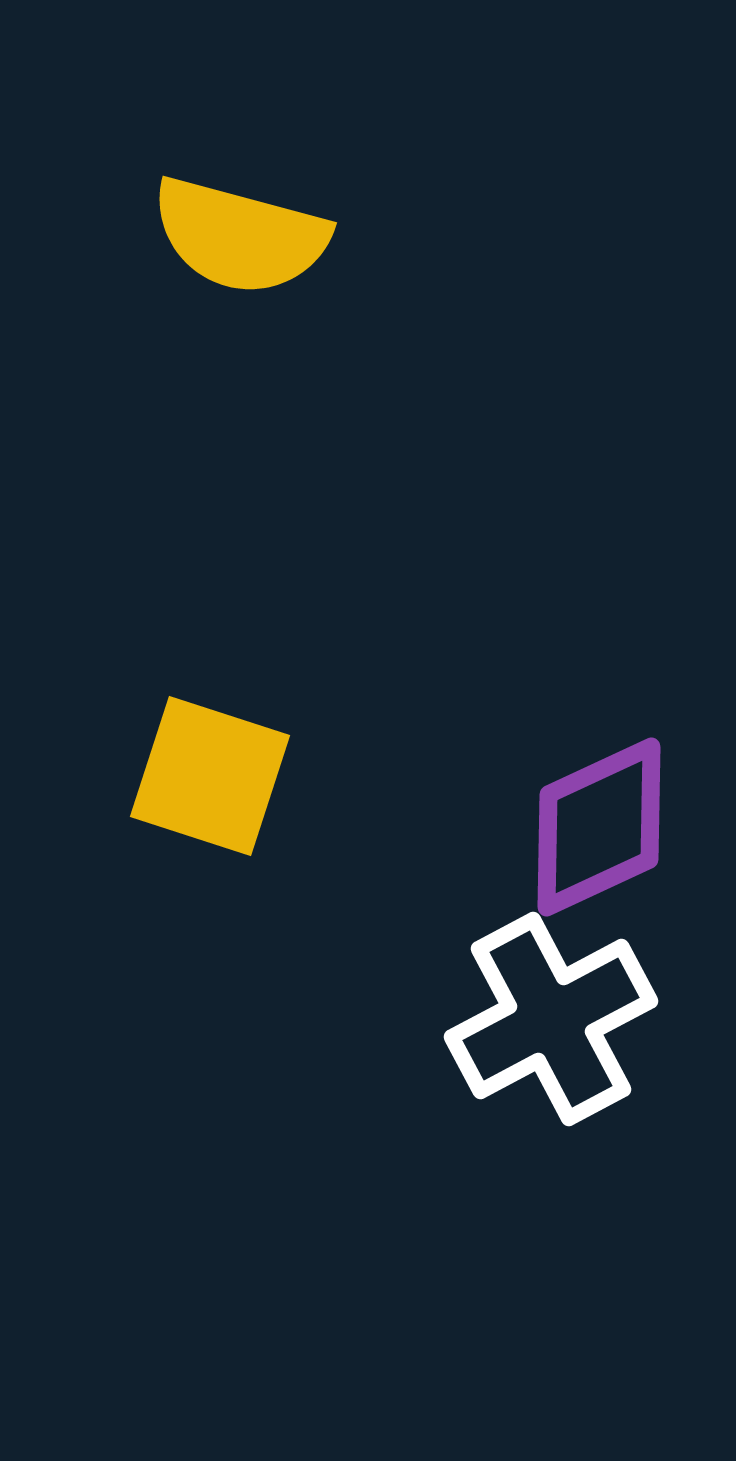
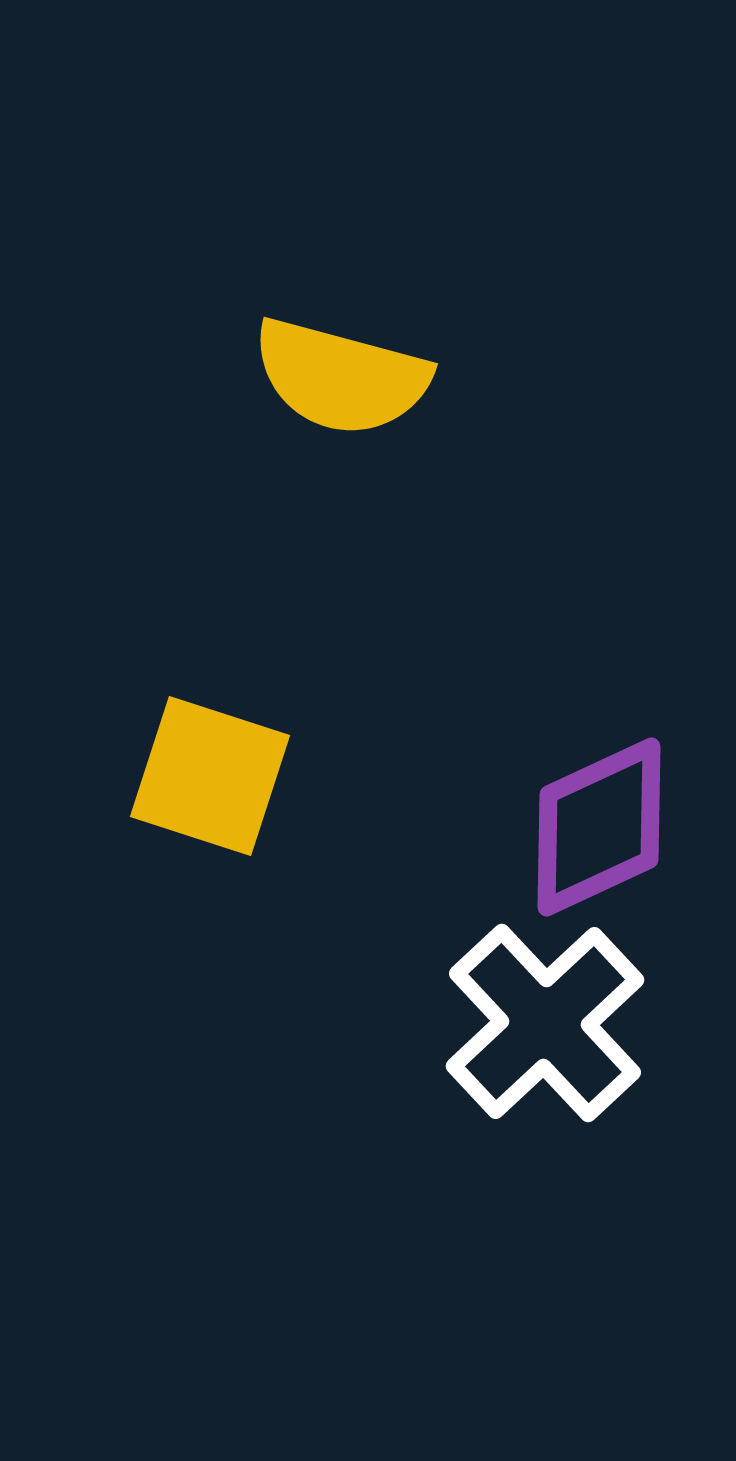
yellow semicircle: moved 101 px right, 141 px down
white cross: moved 6 px left, 4 px down; rotated 15 degrees counterclockwise
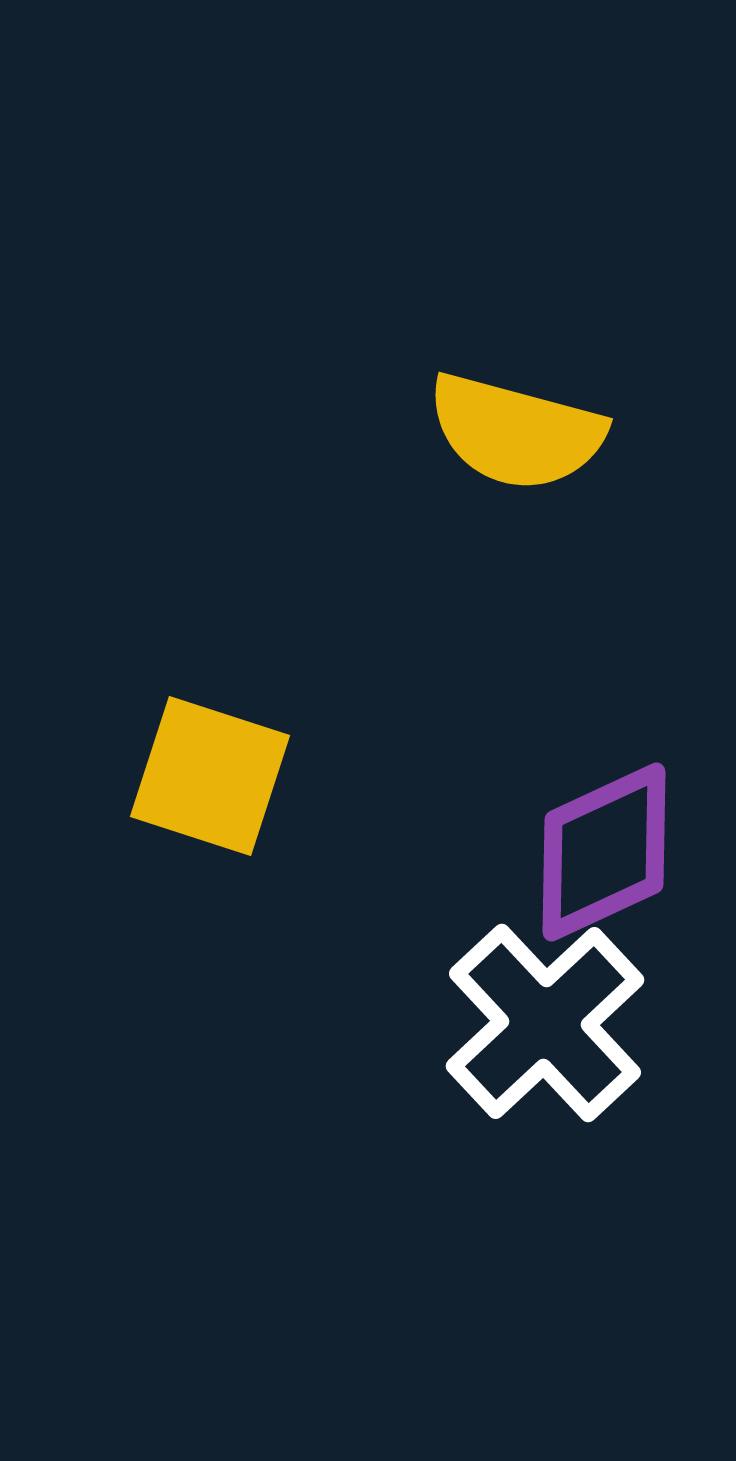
yellow semicircle: moved 175 px right, 55 px down
purple diamond: moved 5 px right, 25 px down
